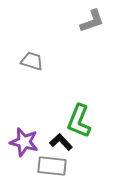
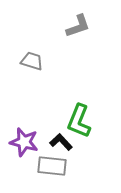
gray L-shape: moved 14 px left, 5 px down
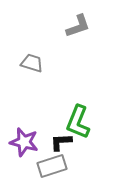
gray trapezoid: moved 2 px down
green L-shape: moved 1 px left, 1 px down
black L-shape: rotated 50 degrees counterclockwise
gray rectangle: rotated 24 degrees counterclockwise
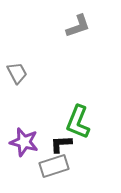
gray trapezoid: moved 15 px left, 10 px down; rotated 45 degrees clockwise
black L-shape: moved 2 px down
gray rectangle: moved 2 px right
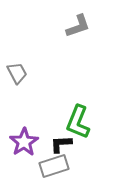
purple star: rotated 24 degrees clockwise
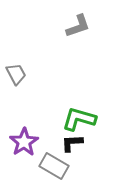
gray trapezoid: moved 1 px left, 1 px down
green L-shape: moved 1 px right, 3 px up; rotated 84 degrees clockwise
black L-shape: moved 11 px right, 1 px up
gray rectangle: rotated 48 degrees clockwise
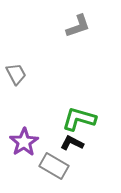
black L-shape: rotated 30 degrees clockwise
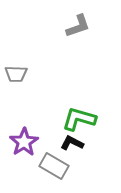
gray trapezoid: rotated 120 degrees clockwise
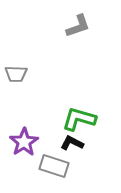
gray rectangle: rotated 12 degrees counterclockwise
